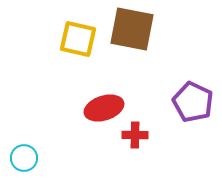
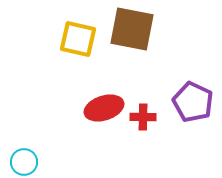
red cross: moved 8 px right, 18 px up
cyan circle: moved 4 px down
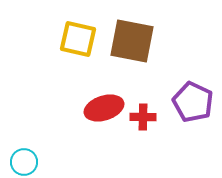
brown square: moved 12 px down
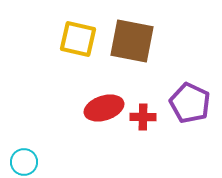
purple pentagon: moved 3 px left, 1 px down
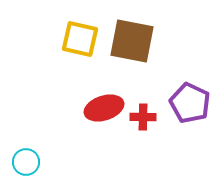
yellow square: moved 2 px right
cyan circle: moved 2 px right
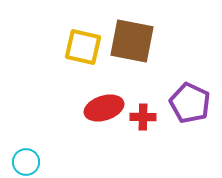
yellow square: moved 3 px right, 8 px down
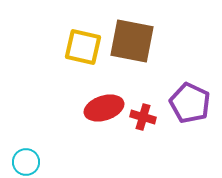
red cross: rotated 15 degrees clockwise
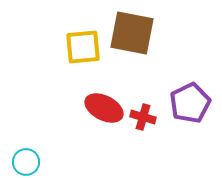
brown square: moved 8 px up
yellow square: rotated 18 degrees counterclockwise
purple pentagon: rotated 21 degrees clockwise
red ellipse: rotated 45 degrees clockwise
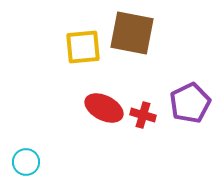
red cross: moved 2 px up
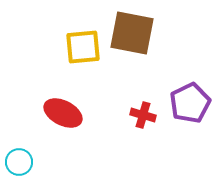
red ellipse: moved 41 px left, 5 px down
cyan circle: moved 7 px left
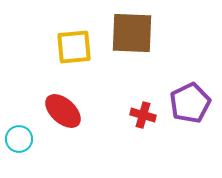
brown square: rotated 9 degrees counterclockwise
yellow square: moved 9 px left
red ellipse: moved 2 px up; rotated 15 degrees clockwise
cyan circle: moved 23 px up
